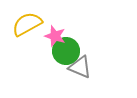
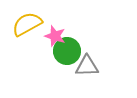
green circle: moved 1 px right
gray triangle: moved 7 px right, 1 px up; rotated 25 degrees counterclockwise
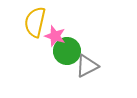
yellow semicircle: moved 8 px right, 2 px up; rotated 48 degrees counterclockwise
gray triangle: rotated 25 degrees counterclockwise
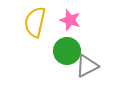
pink star: moved 15 px right, 16 px up
